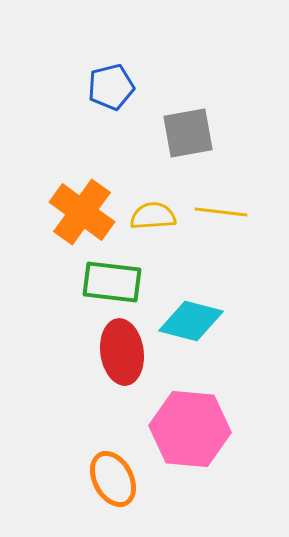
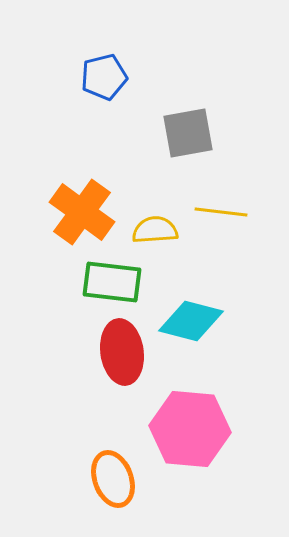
blue pentagon: moved 7 px left, 10 px up
yellow semicircle: moved 2 px right, 14 px down
orange ellipse: rotated 8 degrees clockwise
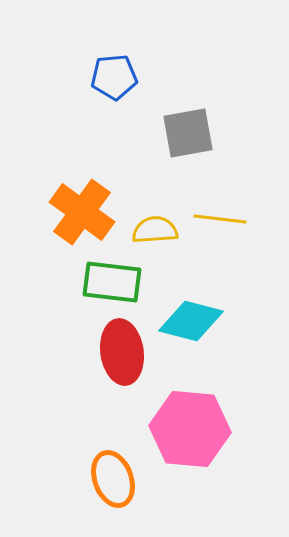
blue pentagon: moved 10 px right; rotated 9 degrees clockwise
yellow line: moved 1 px left, 7 px down
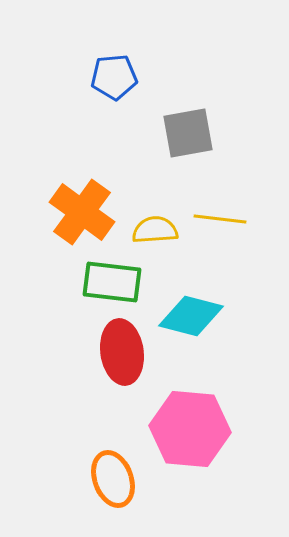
cyan diamond: moved 5 px up
